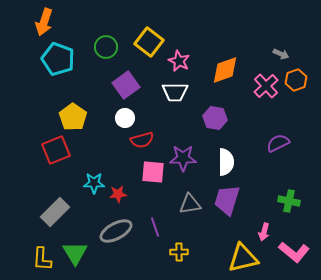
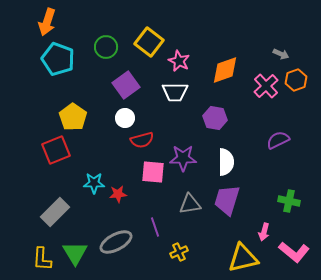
orange arrow: moved 3 px right
purple semicircle: moved 3 px up
gray ellipse: moved 11 px down
yellow cross: rotated 24 degrees counterclockwise
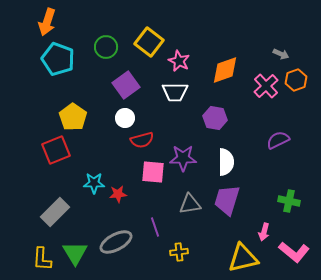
yellow cross: rotated 18 degrees clockwise
